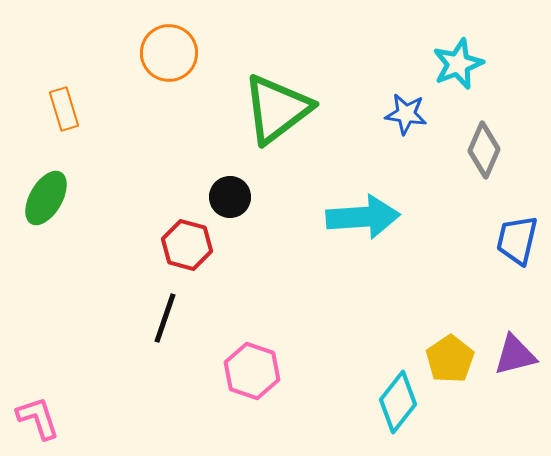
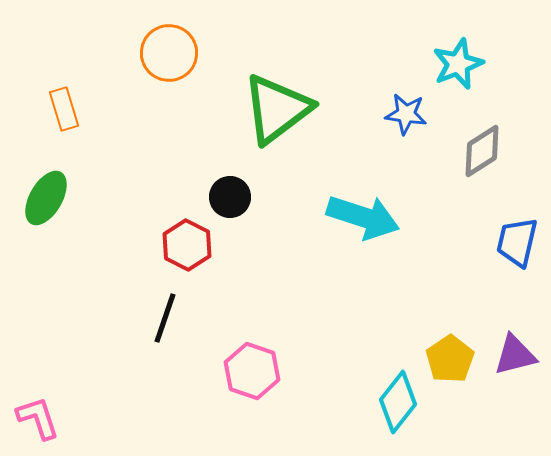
gray diamond: moved 2 px left, 1 px down; rotated 34 degrees clockwise
cyan arrow: rotated 22 degrees clockwise
blue trapezoid: moved 2 px down
red hexagon: rotated 12 degrees clockwise
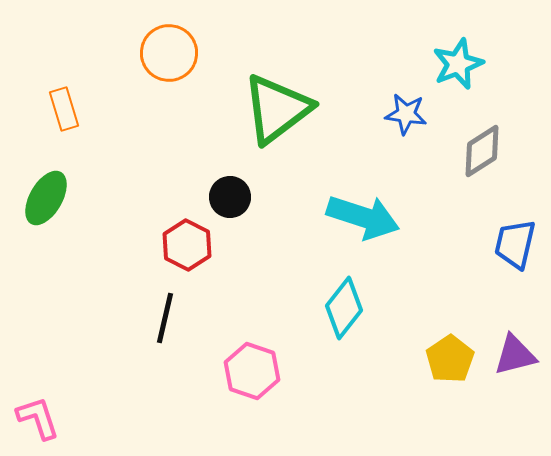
blue trapezoid: moved 2 px left, 2 px down
black line: rotated 6 degrees counterclockwise
cyan diamond: moved 54 px left, 94 px up
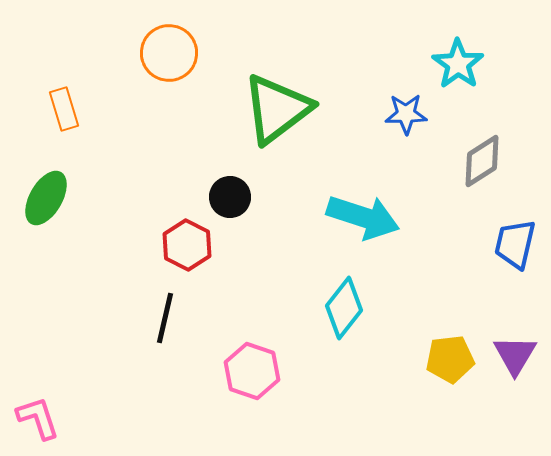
cyan star: rotated 15 degrees counterclockwise
blue star: rotated 9 degrees counterclockwise
gray diamond: moved 10 px down
purple triangle: rotated 45 degrees counterclockwise
yellow pentagon: rotated 27 degrees clockwise
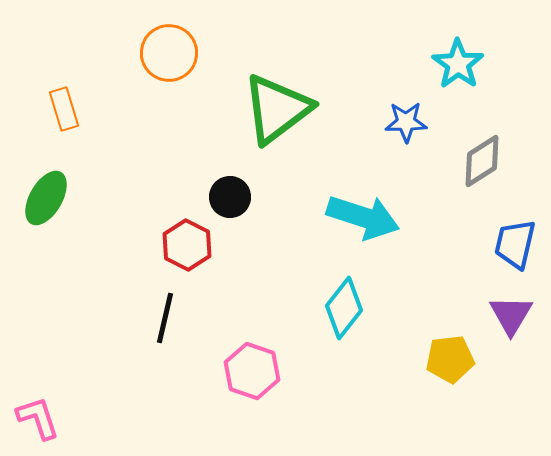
blue star: moved 8 px down
purple triangle: moved 4 px left, 40 px up
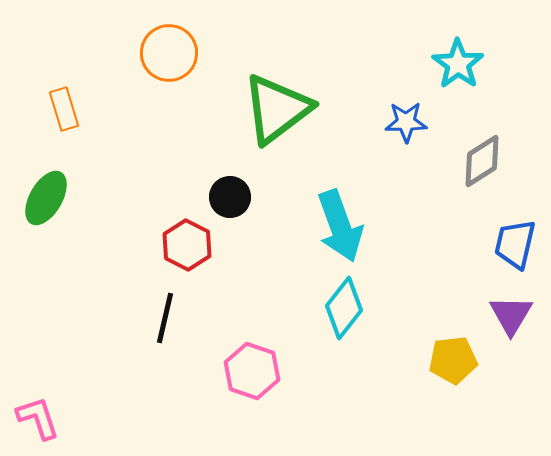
cyan arrow: moved 23 px left, 9 px down; rotated 52 degrees clockwise
yellow pentagon: moved 3 px right, 1 px down
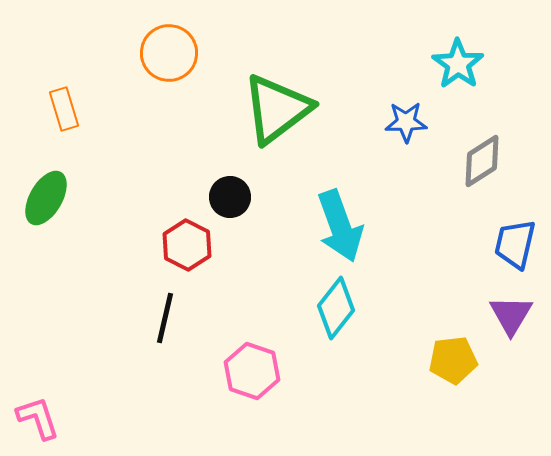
cyan diamond: moved 8 px left
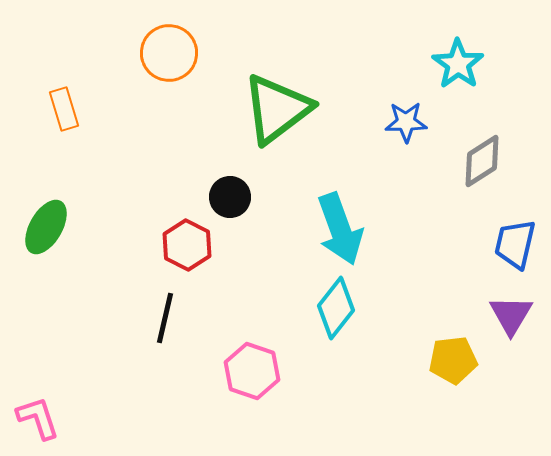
green ellipse: moved 29 px down
cyan arrow: moved 3 px down
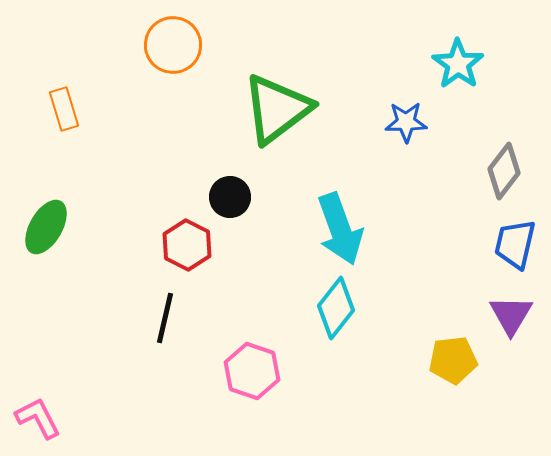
orange circle: moved 4 px right, 8 px up
gray diamond: moved 22 px right, 10 px down; rotated 20 degrees counterclockwise
pink L-shape: rotated 9 degrees counterclockwise
